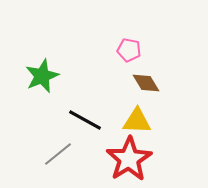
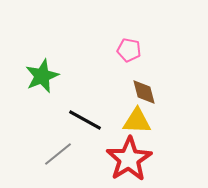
brown diamond: moved 2 px left, 9 px down; rotated 16 degrees clockwise
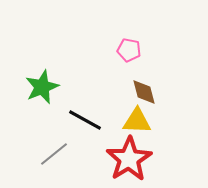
green star: moved 11 px down
gray line: moved 4 px left
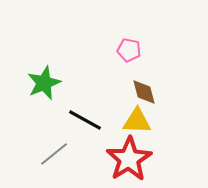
green star: moved 2 px right, 4 px up
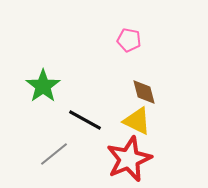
pink pentagon: moved 10 px up
green star: moved 1 px left, 3 px down; rotated 12 degrees counterclockwise
yellow triangle: rotated 24 degrees clockwise
red star: rotated 9 degrees clockwise
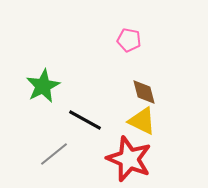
green star: rotated 8 degrees clockwise
yellow triangle: moved 5 px right
red star: rotated 27 degrees counterclockwise
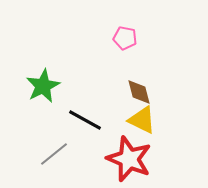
pink pentagon: moved 4 px left, 2 px up
brown diamond: moved 5 px left
yellow triangle: moved 1 px up
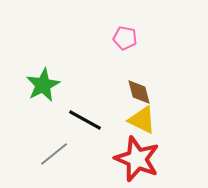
green star: moved 1 px up
red star: moved 8 px right
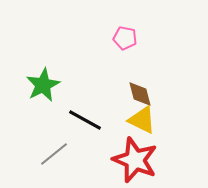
brown diamond: moved 1 px right, 2 px down
red star: moved 2 px left, 1 px down
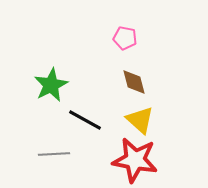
green star: moved 8 px right
brown diamond: moved 6 px left, 12 px up
yellow triangle: moved 2 px left; rotated 16 degrees clockwise
gray line: rotated 36 degrees clockwise
red star: rotated 12 degrees counterclockwise
